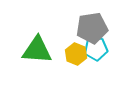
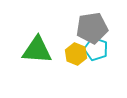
cyan pentagon: rotated 25 degrees clockwise
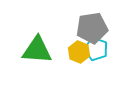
yellow hexagon: moved 3 px right, 2 px up
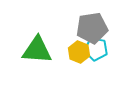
cyan pentagon: rotated 10 degrees counterclockwise
